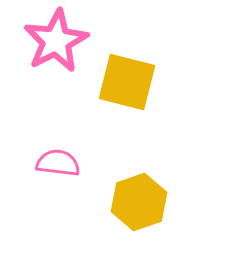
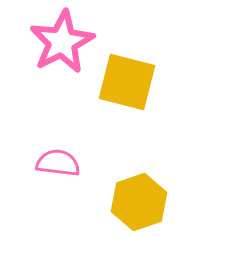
pink star: moved 6 px right, 1 px down
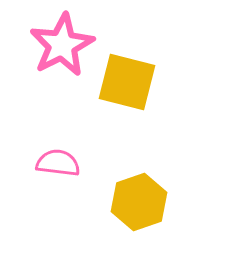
pink star: moved 3 px down
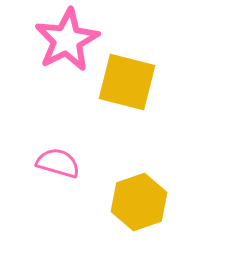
pink star: moved 5 px right, 5 px up
pink semicircle: rotated 9 degrees clockwise
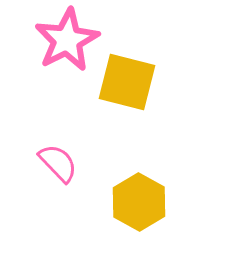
pink semicircle: rotated 30 degrees clockwise
yellow hexagon: rotated 12 degrees counterclockwise
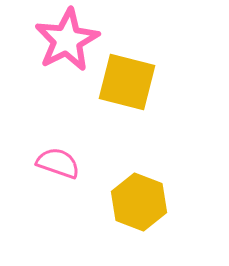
pink semicircle: rotated 27 degrees counterclockwise
yellow hexagon: rotated 8 degrees counterclockwise
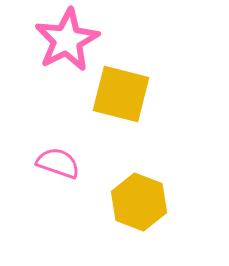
yellow square: moved 6 px left, 12 px down
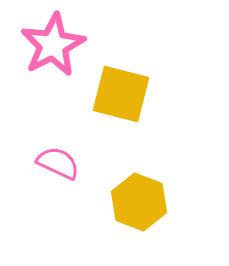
pink star: moved 14 px left, 5 px down
pink semicircle: rotated 6 degrees clockwise
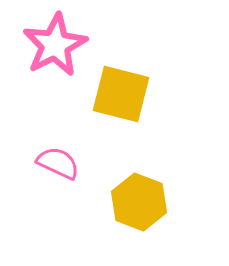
pink star: moved 2 px right
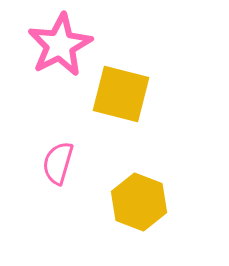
pink star: moved 5 px right
pink semicircle: rotated 99 degrees counterclockwise
